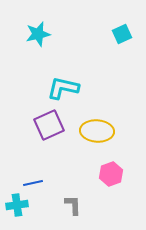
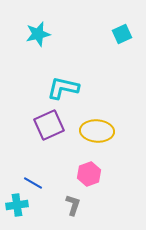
pink hexagon: moved 22 px left
blue line: rotated 42 degrees clockwise
gray L-shape: rotated 20 degrees clockwise
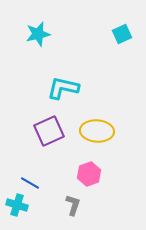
purple square: moved 6 px down
blue line: moved 3 px left
cyan cross: rotated 25 degrees clockwise
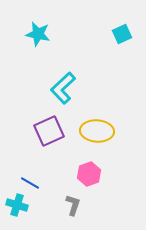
cyan star: rotated 25 degrees clockwise
cyan L-shape: rotated 56 degrees counterclockwise
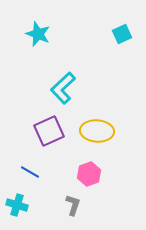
cyan star: rotated 10 degrees clockwise
blue line: moved 11 px up
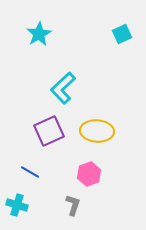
cyan star: moved 1 px right; rotated 20 degrees clockwise
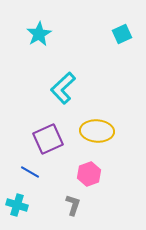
purple square: moved 1 px left, 8 px down
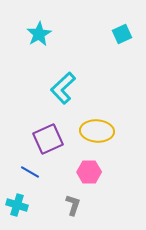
pink hexagon: moved 2 px up; rotated 20 degrees clockwise
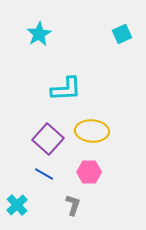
cyan L-shape: moved 3 px right, 1 px down; rotated 140 degrees counterclockwise
yellow ellipse: moved 5 px left
purple square: rotated 24 degrees counterclockwise
blue line: moved 14 px right, 2 px down
cyan cross: rotated 30 degrees clockwise
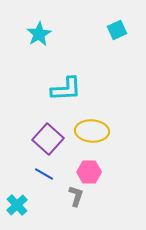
cyan square: moved 5 px left, 4 px up
gray L-shape: moved 3 px right, 9 px up
